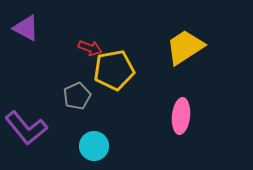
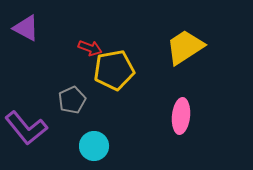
gray pentagon: moved 5 px left, 4 px down
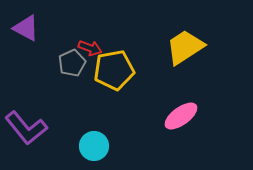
gray pentagon: moved 37 px up
pink ellipse: rotated 48 degrees clockwise
